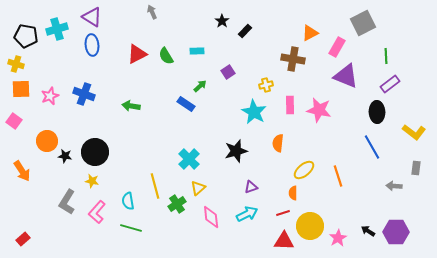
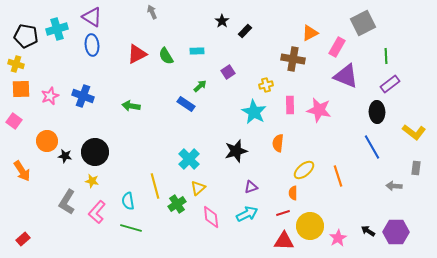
blue cross at (84, 94): moved 1 px left, 2 px down
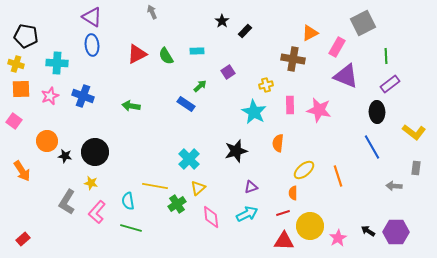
cyan cross at (57, 29): moved 34 px down; rotated 20 degrees clockwise
yellow star at (92, 181): moved 1 px left, 2 px down
yellow line at (155, 186): rotated 65 degrees counterclockwise
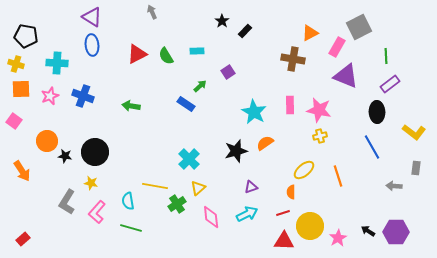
gray square at (363, 23): moved 4 px left, 4 px down
yellow cross at (266, 85): moved 54 px right, 51 px down
orange semicircle at (278, 143): moved 13 px left; rotated 48 degrees clockwise
orange semicircle at (293, 193): moved 2 px left, 1 px up
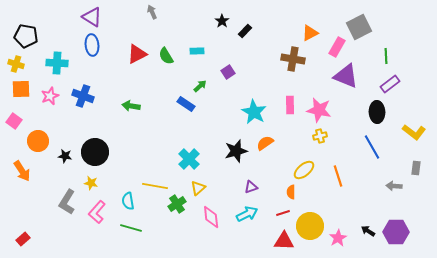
orange circle at (47, 141): moved 9 px left
